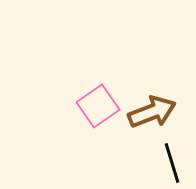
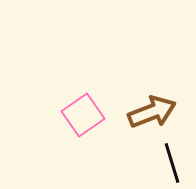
pink square: moved 15 px left, 9 px down
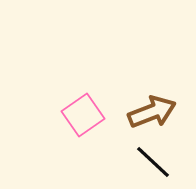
black line: moved 19 px left, 1 px up; rotated 30 degrees counterclockwise
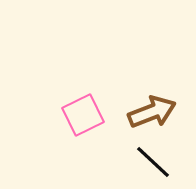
pink square: rotated 9 degrees clockwise
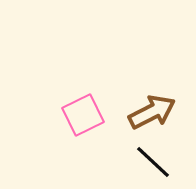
brown arrow: rotated 6 degrees counterclockwise
